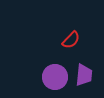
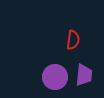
red semicircle: moved 2 px right; rotated 36 degrees counterclockwise
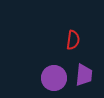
purple circle: moved 1 px left, 1 px down
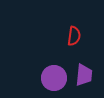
red semicircle: moved 1 px right, 4 px up
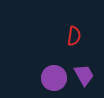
purple trapezoid: rotated 35 degrees counterclockwise
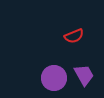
red semicircle: rotated 60 degrees clockwise
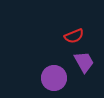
purple trapezoid: moved 13 px up
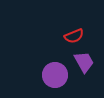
purple circle: moved 1 px right, 3 px up
